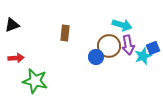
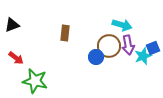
red arrow: rotated 42 degrees clockwise
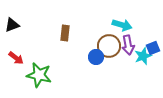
green star: moved 4 px right, 6 px up
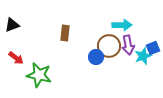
cyan arrow: rotated 18 degrees counterclockwise
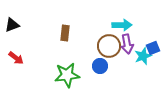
purple arrow: moved 1 px left, 1 px up
blue circle: moved 4 px right, 9 px down
green star: moved 28 px right; rotated 20 degrees counterclockwise
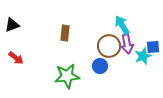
cyan arrow: rotated 120 degrees counterclockwise
blue square: moved 1 px up; rotated 16 degrees clockwise
green star: moved 1 px down
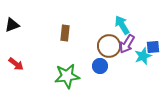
purple arrow: rotated 42 degrees clockwise
red arrow: moved 6 px down
